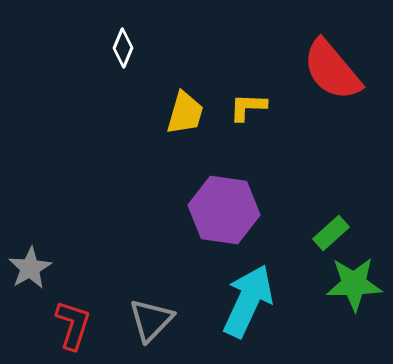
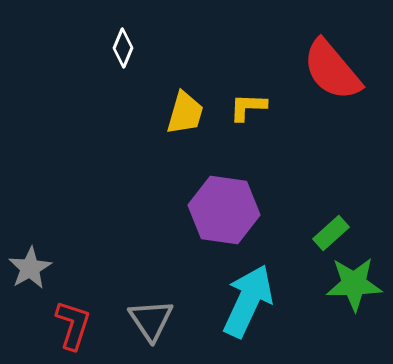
gray triangle: rotated 18 degrees counterclockwise
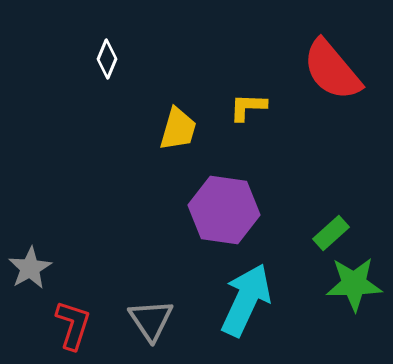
white diamond: moved 16 px left, 11 px down
yellow trapezoid: moved 7 px left, 16 px down
cyan arrow: moved 2 px left, 1 px up
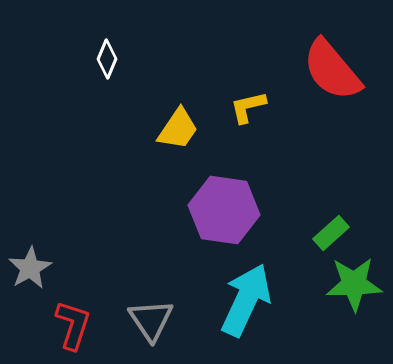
yellow L-shape: rotated 15 degrees counterclockwise
yellow trapezoid: rotated 18 degrees clockwise
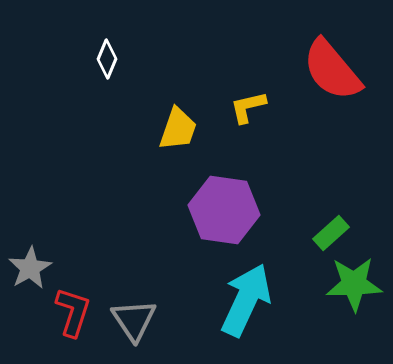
yellow trapezoid: rotated 15 degrees counterclockwise
gray triangle: moved 17 px left
red L-shape: moved 13 px up
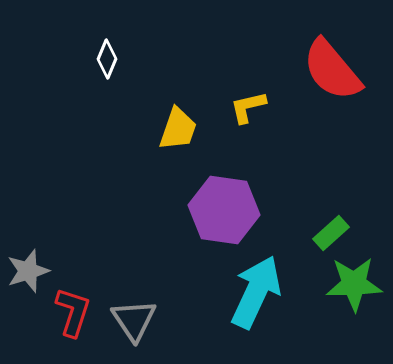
gray star: moved 2 px left, 3 px down; rotated 12 degrees clockwise
cyan arrow: moved 10 px right, 8 px up
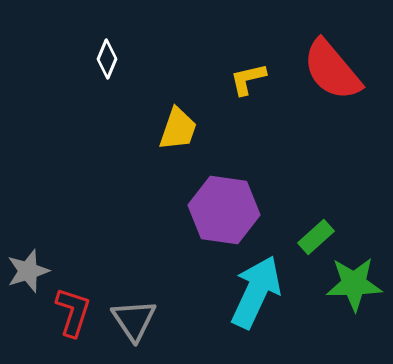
yellow L-shape: moved 28 px up
green rectangle: moved 15 px left, 4 px down
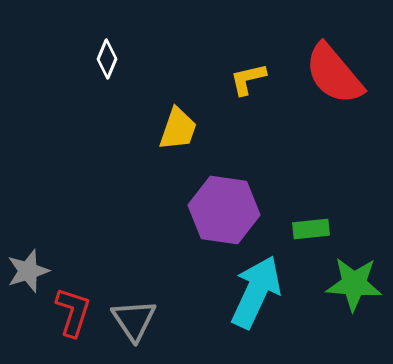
red semicircle: moved 2 px right, 4 px down
green rectangle: moved 5 px left, 8 px up; rotated 36 degrees clockwise
green star: rotated 6 degrees clockwise
